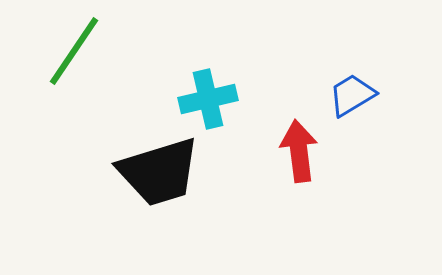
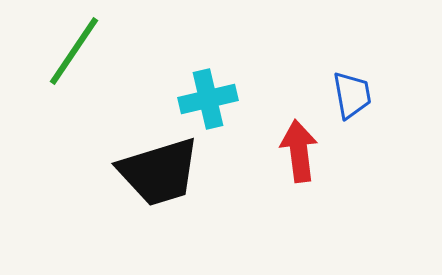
blue trapezoid: rotated 111 degrees clockwise
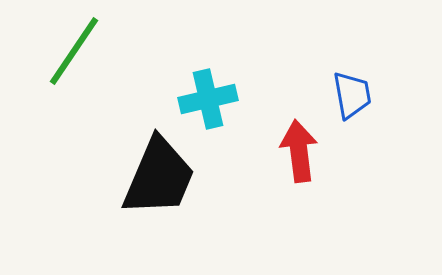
black trapezoid: moved 5 px down; rotated 50 degrees counterclockwise
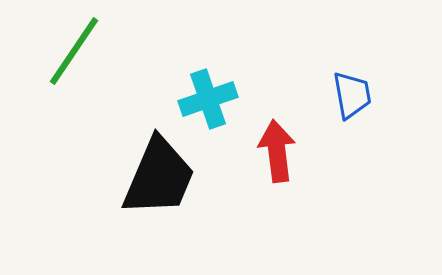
cyan cross: rotated 6 degrees counterclockwise
red arrow: moved 22 px left
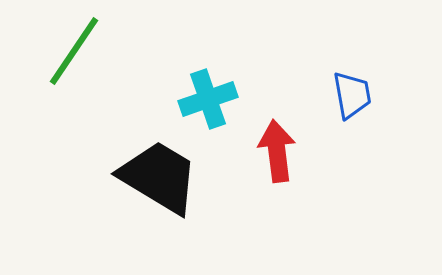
black trapezoid: rotated 82 degrees counterclockwise
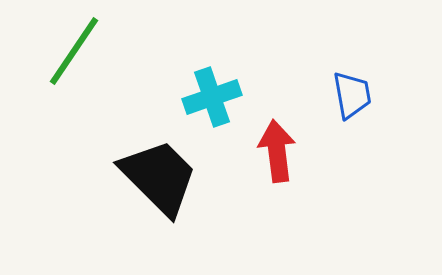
cyan cross: moved 4 px right, 2 px up
black trapezoid: rotated 14 degrees clockwise
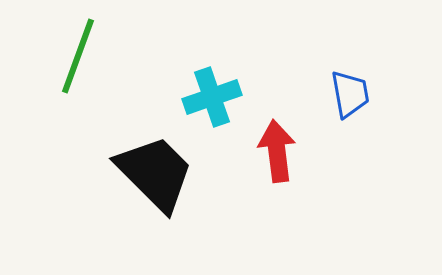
green line: moved 4 px right, 5 px down; rotated 14 degrees counterclockwise
blue trapezoid: moved 2 px left, 1 px up
black trapezoid: moved 4 px left, 4 px up
